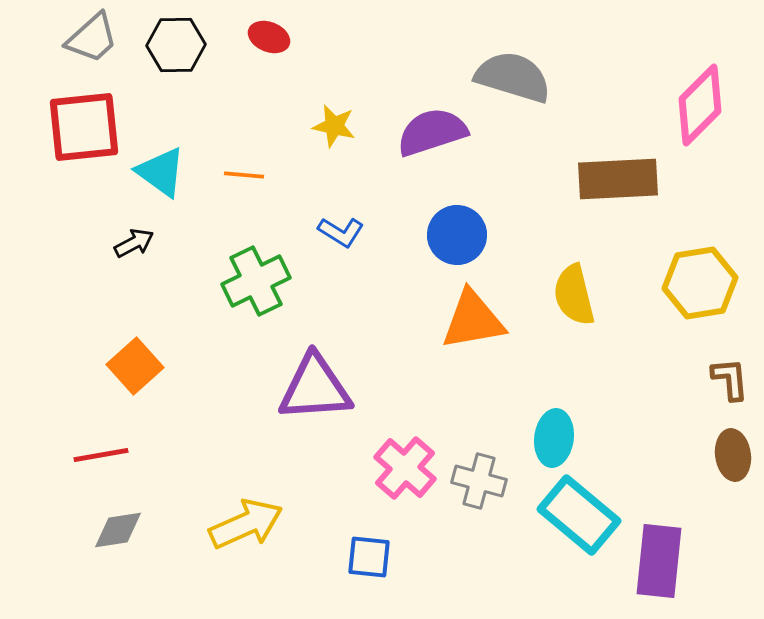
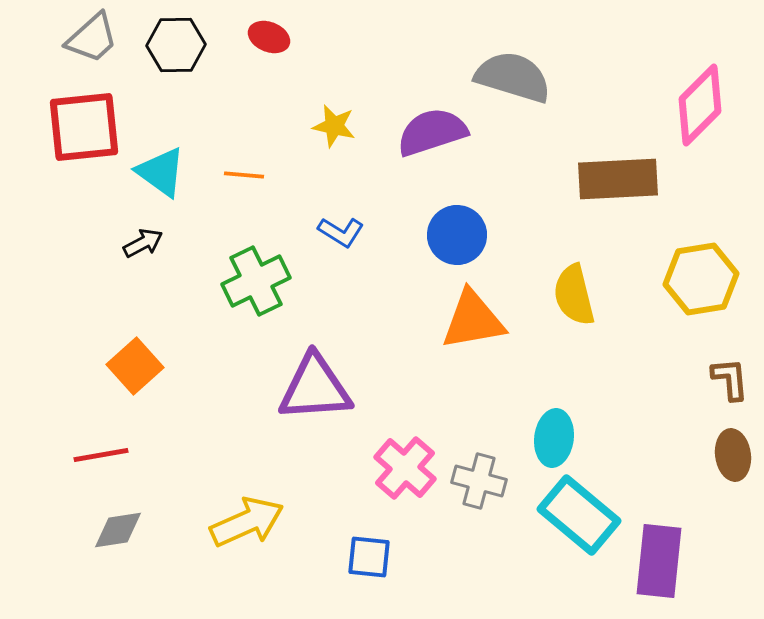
black arrow: moved 9 px right
yellow hexagon: moved 1 px right, 4 px up
yellow arrow: moved 1 px right, 2 px up
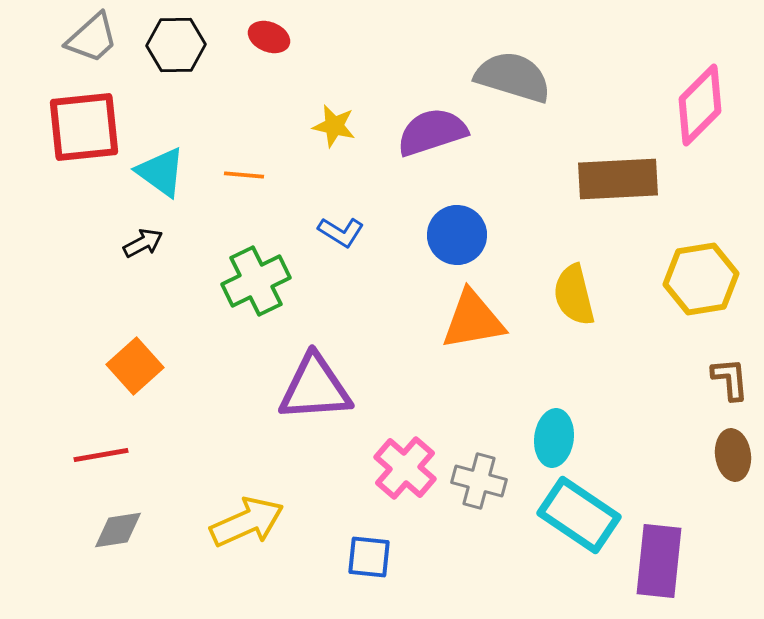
cyan rectangle: rotated 6 degrees counterclockwise
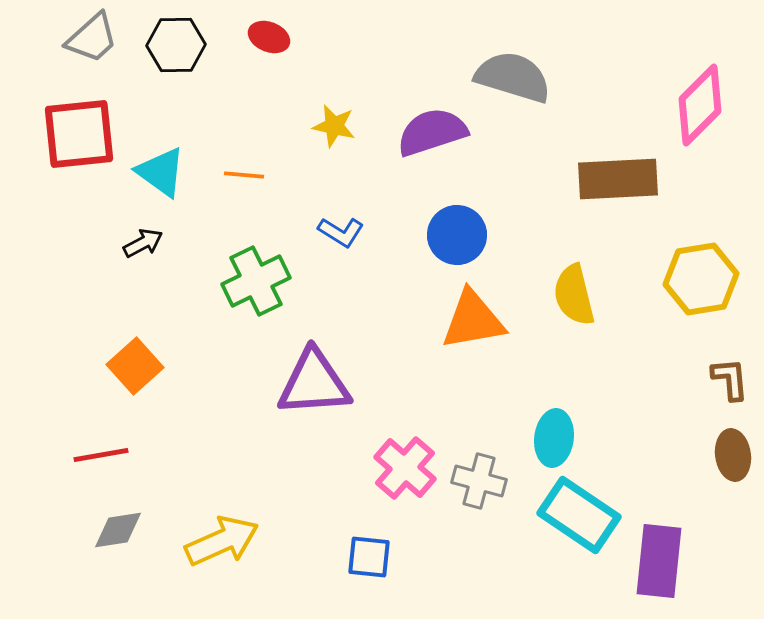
red square: moved 5 px left, 7 px down
purple triangle: moved 1 px left, 5 px up
yellow arrow: moved 25 px left, 19 px down
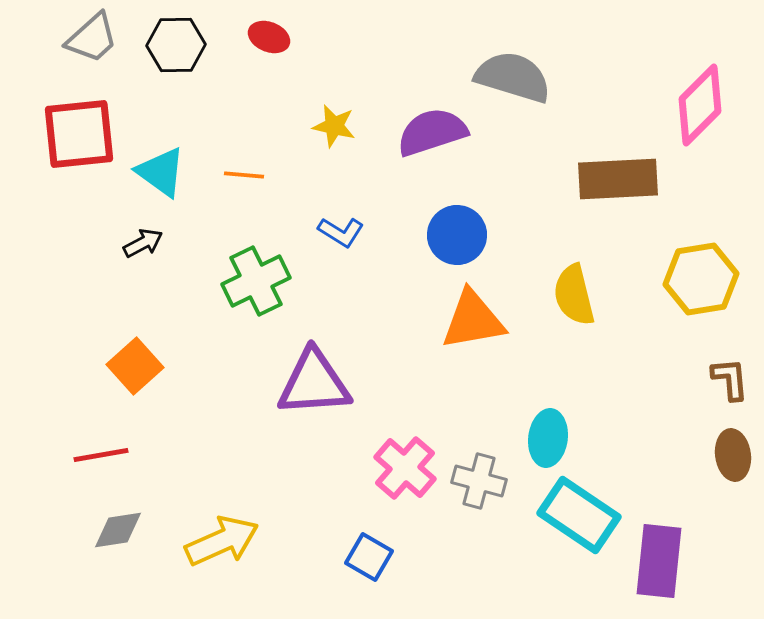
cyan ellipse: moved 6 px left
blue square: rotated 24 degrees clockwise
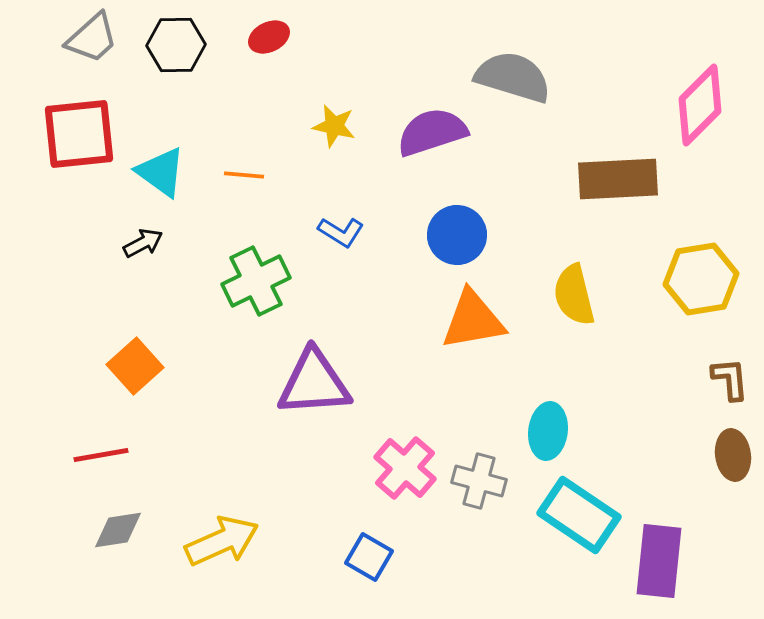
red ellipse: rotated 48 degrees counterclockwise
cyan ellipse: moved 7 px up
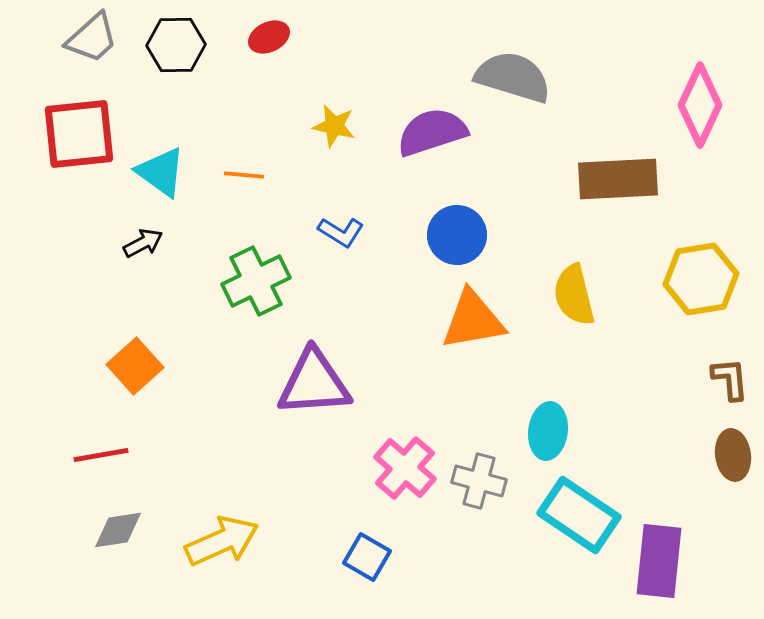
pink diamond: rotated 20 degrees counterclockwise
blue square: moved 2 px left
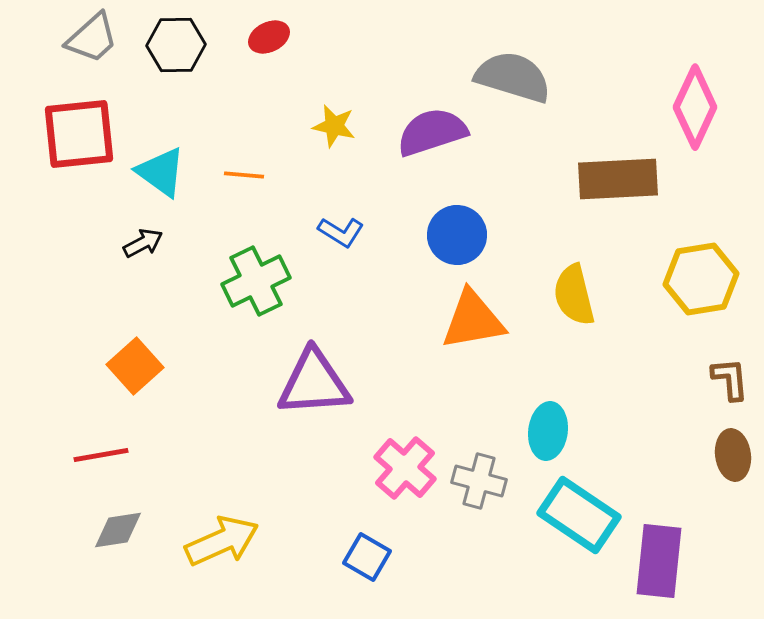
pink diamond: moved 5 px left, 2 px down
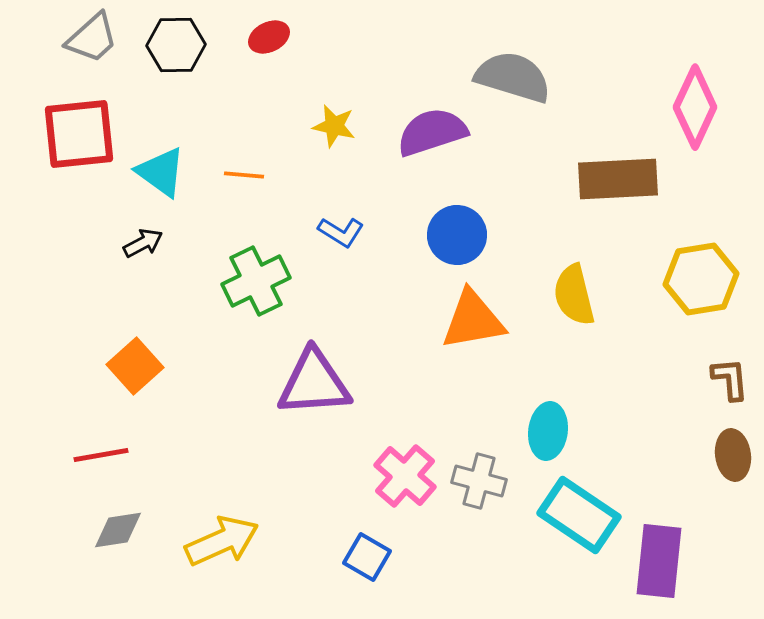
pink cross: moved 8 px down
